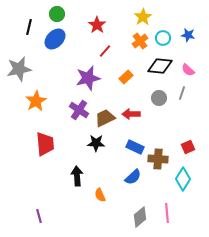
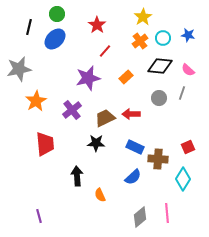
purple cross: moved 7 px left; rotated 18 degrees clockwise
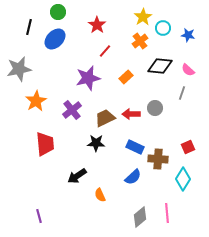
green circle: moved 1 px right, 2 px up
cyan circle: moved 10 px up
gray circle: moved 4 px left, 10 px down
black arrow: rotated 120 degrees counterclockwise
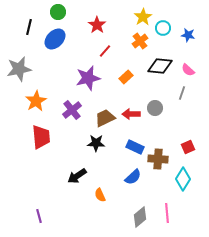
red trapezoid: moved 4 px left, 7 px up
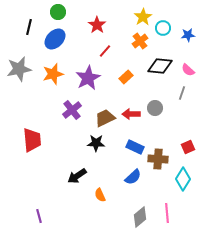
blue star: rotated 16 degrees counterclockwise
purple star: rotated 15 degrees counterclockwise
orange star: moved 17 px right, 27 px up; rotated 15 degrees clockwise
red trapezoid: moved 9 px left, 3 px down
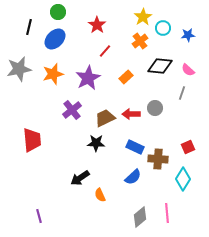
black arrow: moved 3 px right, 2 px down
